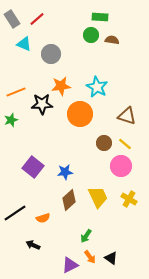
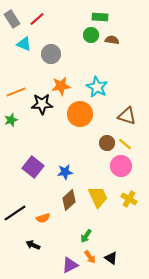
brown circle: moved 3 px right
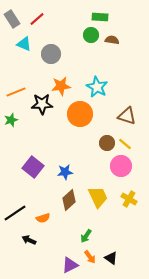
black arrow: moved 4 px left, 5 px up
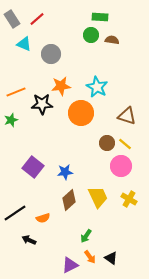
orange circle: moved 1 px right, 1 px up
